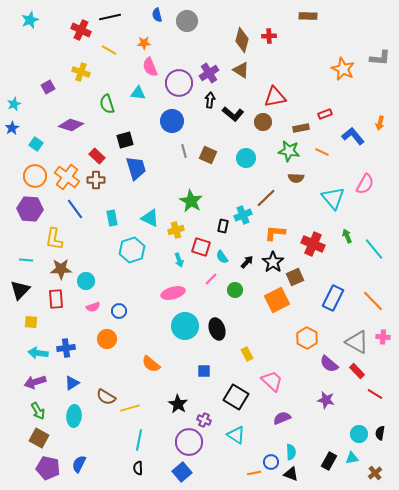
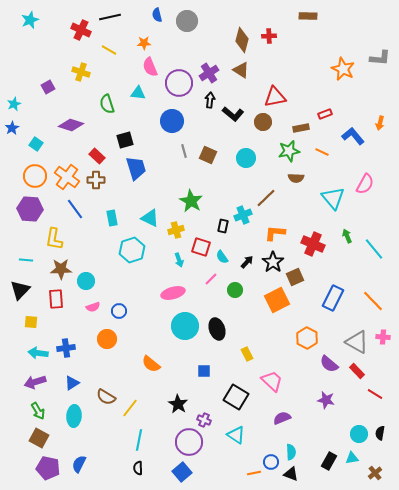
green star at (289, 151): rotated 20 degrees counterclockwise
yellow line at (130, 408): rotated 36 degrees counterclockwise
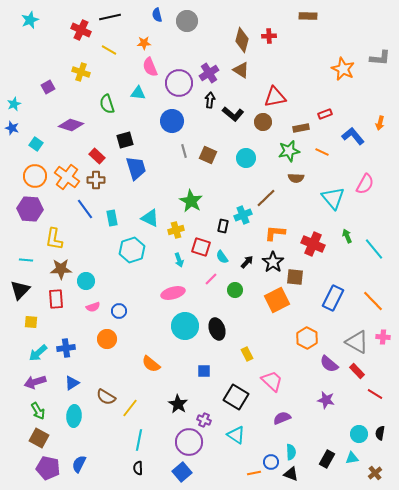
blue star at (12, 128): rotated 24 degrees counterclockwise
blue line at (75, 209): moved 10 px right
brown square at (295, 277): rotated 30 degrees clockwise
cyan arrow at (38, 353): rotated 48 degrees counterclockwise
black rectangle at (329, 461): moved 2 px left, 2 px up
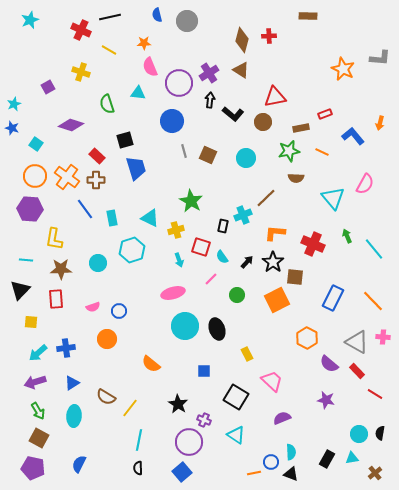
cyan circle at (86, 281): moved 12 px right, 18 px up
green circle at (235, 290): moved 2 px right, 5 px down
purple pentagon at (48, 468): moved 15 px left
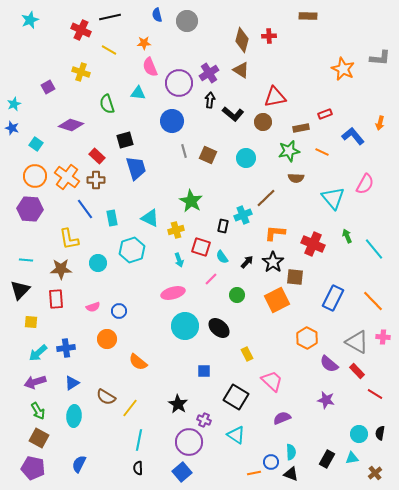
yellow L-shape at (54, 239): moved 15 px right; rotated 20 degrees counterclockwise
black ellipse at (217, 329): moved 2 px right, 1 px up; rotated 30 degrees counterclockwise
orange semicircle at (151, 364): moved 13 px left, 2 px up
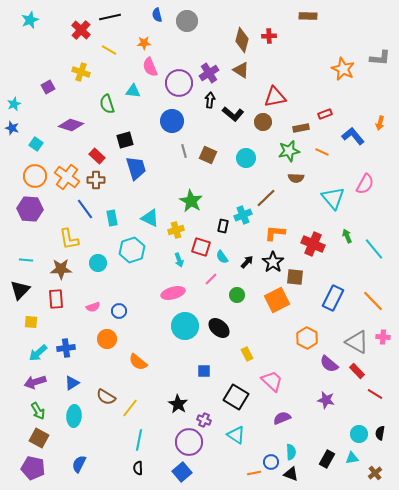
red cross at (81, 30): rotated 18 degrees clockwise
cyan triangle at (138, 93): moved 5 px left, 2 px up
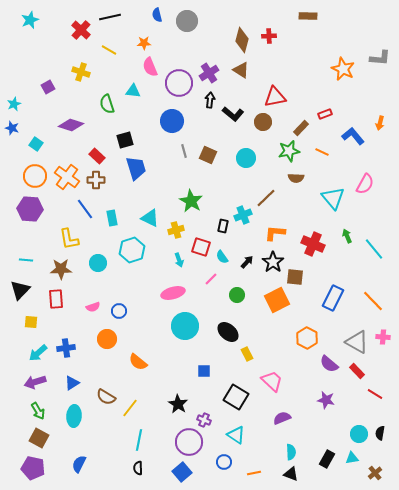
brown rectangle at (301, 128): rotated 35 degrees counterclockwise
black ellipse at (219, 328): moved 9 px right, 4 px down
blue circle at (271, 462): moved 47 px left
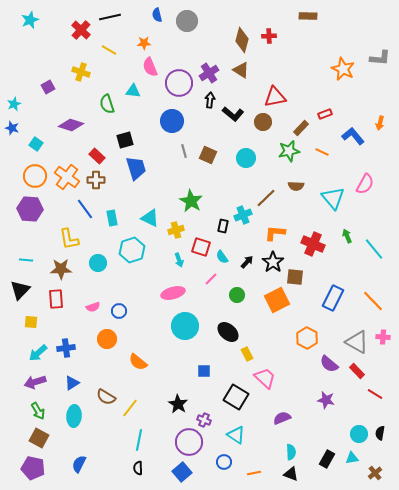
brown semicircle at (296, 178): moved 8 px down
pink trapezoid at (272, 381): moved 7 px left, 3 px up
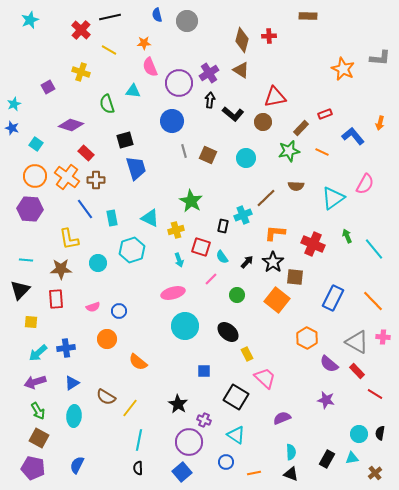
red rectangle at (97, 156): moved 11 px left, 3 px up
cyan triangle at (333, 198): rotated 35 degrees clockwise
orange square at (277, 300): rotated 25 degrees counterclockwise
blue circle at (224, 462): moved 2 px right
blue semicircle at (79, 464): moved 2 px left, 1 px down
